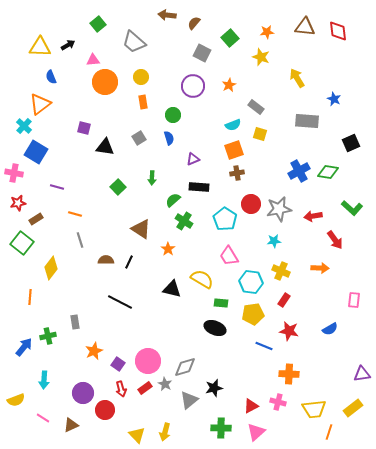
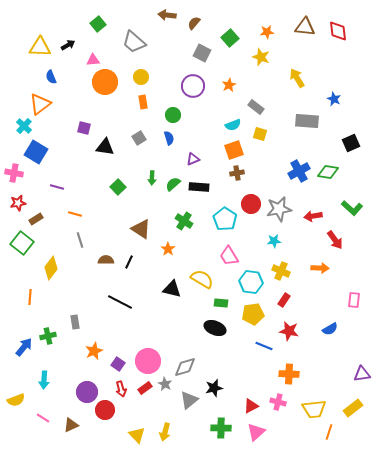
green semicircle at (173, 200): moved 16 px up
purple circle at (83, 393): moved 4 px right, 1 px up
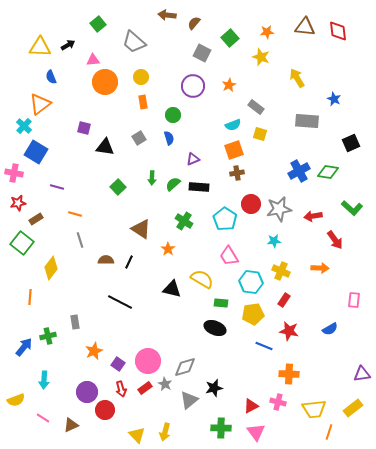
pink triangle at (256, 432): rotated 24 degrees counterclockwise
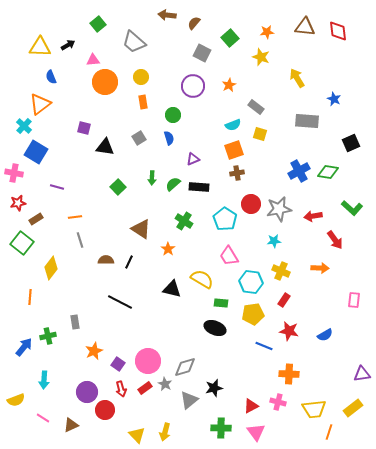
orange line at (75, 214): moved 3 px down; rotated 24 degrees counterclockwise
blue semicircle at (330, 329): moved 5 px left, 6 px down
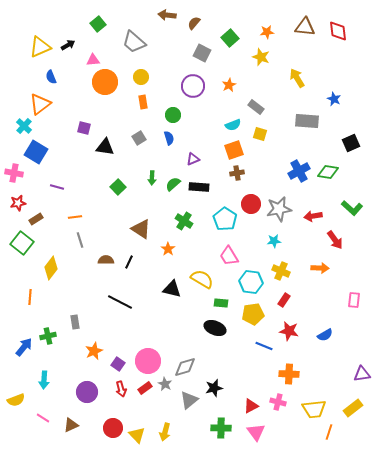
yellow triangle at (40, 47): rotated 25 degrees counterclockwise
red circle at (105, 410): moved 8 px right, 18 px down
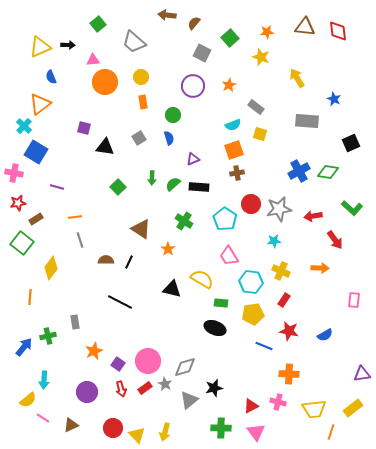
black arrow at (68, 45): rotated 32 degrees clockwise
yellow semicircle at (16, 400): moved 12 px right; rotated 18 degrees counterclockwise
orange line at (329, 432): moved 2 px right
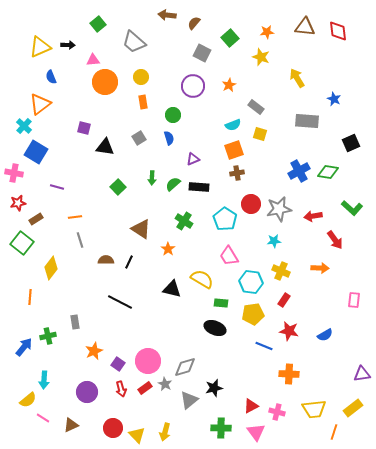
pink cross at (278, 402): moved 1 px left, 10 px down
orange line at (331, 432): moved 3 px right
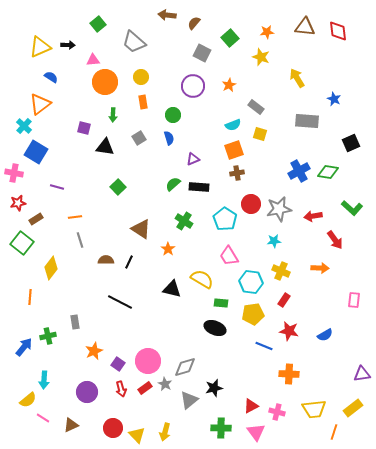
blue semicircle at (51, 77): rotated 144 degrees clockwise
green arrow at (152, 178): moved 39 px left, 63 px up
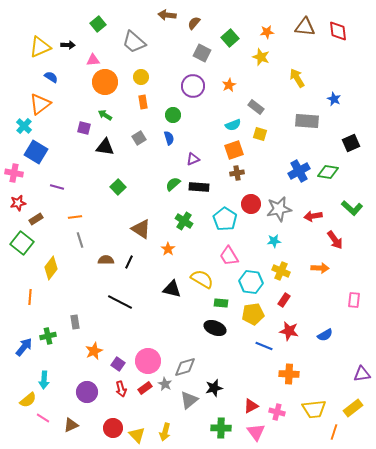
green arrow at (113, 115): moved 8 px left; rotated 120 degrees clockwise
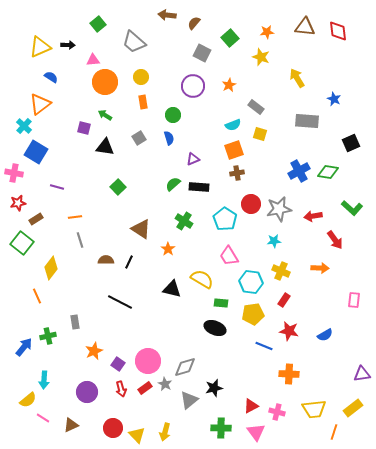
orange line at (30, 297): moved 7 px right, 1 px up; rotated 28 degrees counterclockwise
